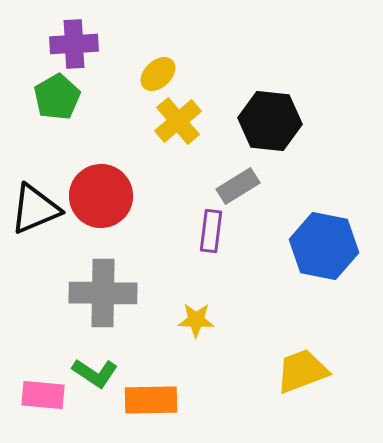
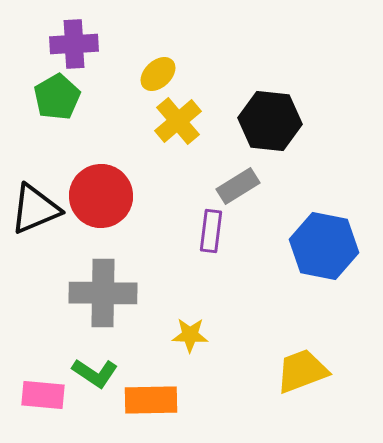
yellow star: moved 6 px left, 15 px down
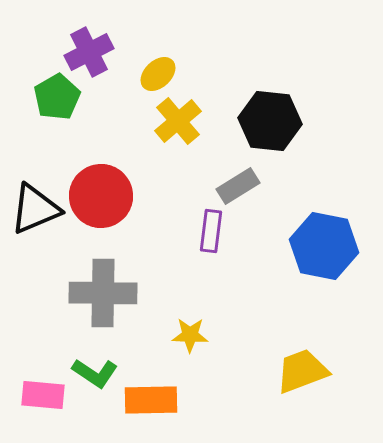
purple cross: moved 15 px right, 8 px down; rotated 24 degrees counterclockwise
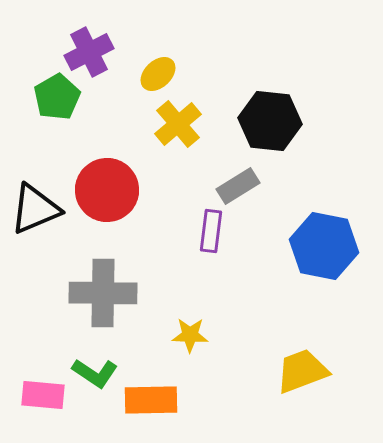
yellow cross: moved 3 px down
red circle: moved 6 px right, 6 px up
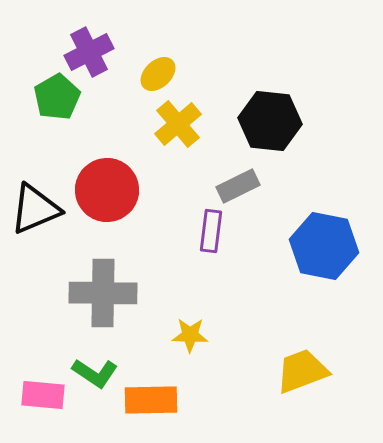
gray rectangle: rotated 6 degrees clockwise
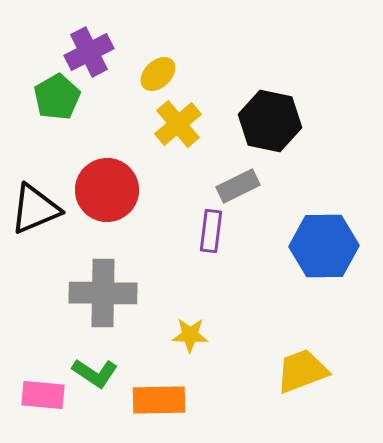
black hexagon: rotated 6 degrees clockwise
blue hexagon: rotated 12 degrees counterclockwise
orange rectangle: moved 8 px right
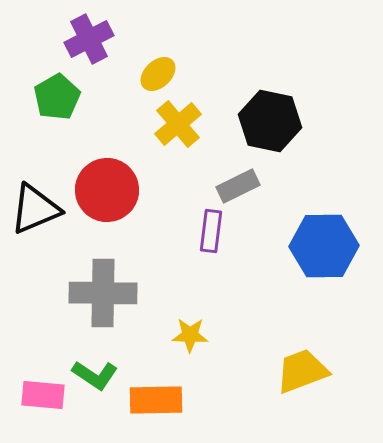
purple cross: moved 13 px up
green L-shape: moved 2 px down
orange rectangle: moved 3 px left
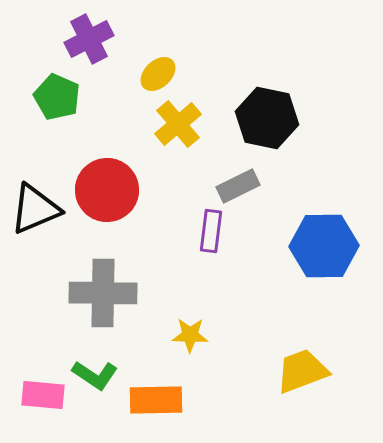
green pentagon: rotated 18 degrees counterclockwise
black hexagon: moved 3 px left, 3 px up
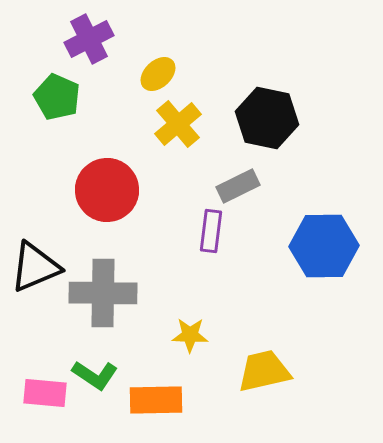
black triangle: moved 58 px down
yellow trapezoid: moved 38 px left; rotated 8 degrees clockwise
pink rectangle: moved 2 px right, 2 px up
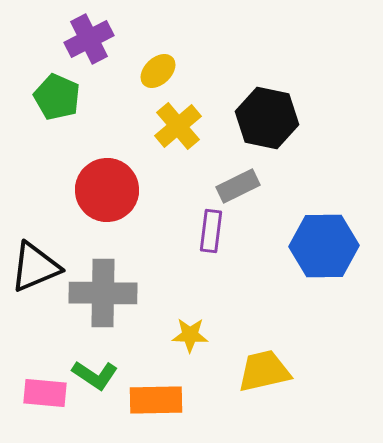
yellow ellipse: moved 3 px up
yellow cross: moved 2 px down
